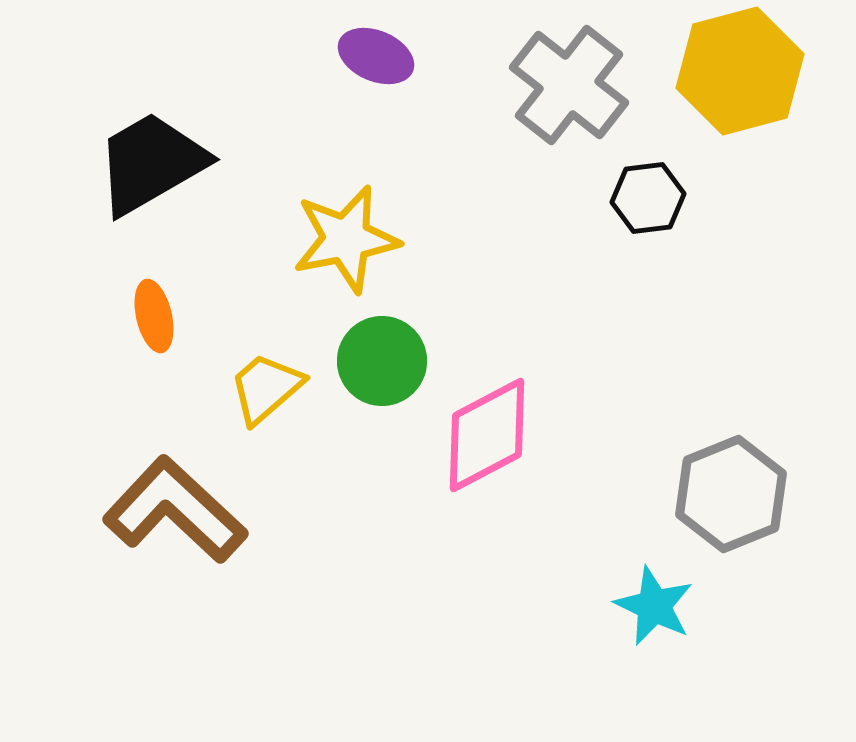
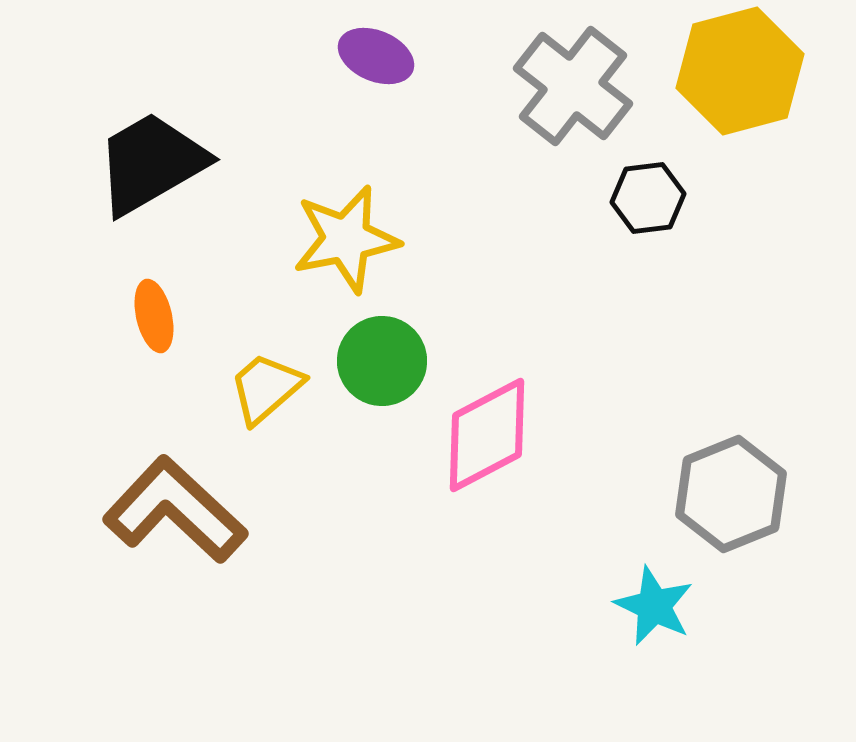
gray cross: moved 4 px right, 1 px down
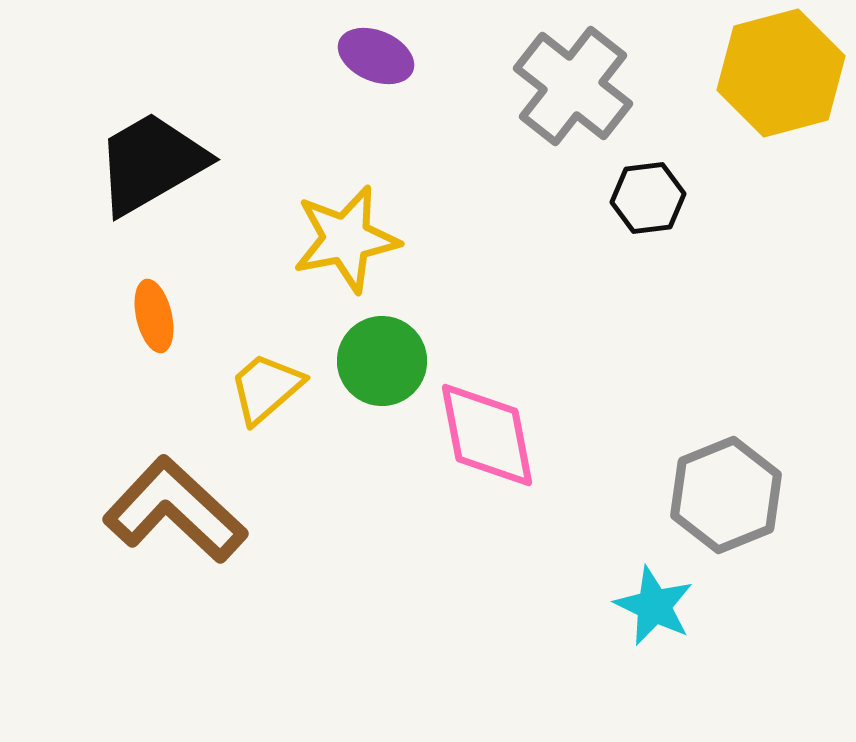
yellow hexagon: moved 41 px right, 2 px down
pink diamond: rotated 73 degrees counterclockwise
gray hexagon: moved 5 px left, 1 px down
